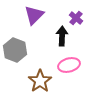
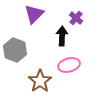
purple triangle: moved 1 px up
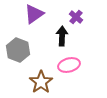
purple triangle: rotated 10 degrees clockwise
purple cross: moved 1 px up
gray hexagon: moved 3 px right
brown star: moved 1 px right, 1 px down
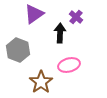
black arrow: moved 2 px left, 3 px up
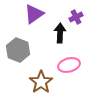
purple cross: rotated 24 degrees clockwise
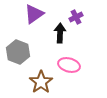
gray hexagon: moved 2 px down
pink ellipse: rotated 30 degrees clockwise
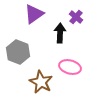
purple cross: rotated 24 degrees counterclockwise
pink ellipse: moved 1 px right, 2 px down
brown star: rotated 10 degrees counterclockwise
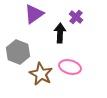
brown star: moved 8 px up
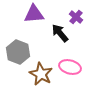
purple triangle: rotated 30 degrees clockwise
black arrow: rotated 42 degrees counterclockwise
